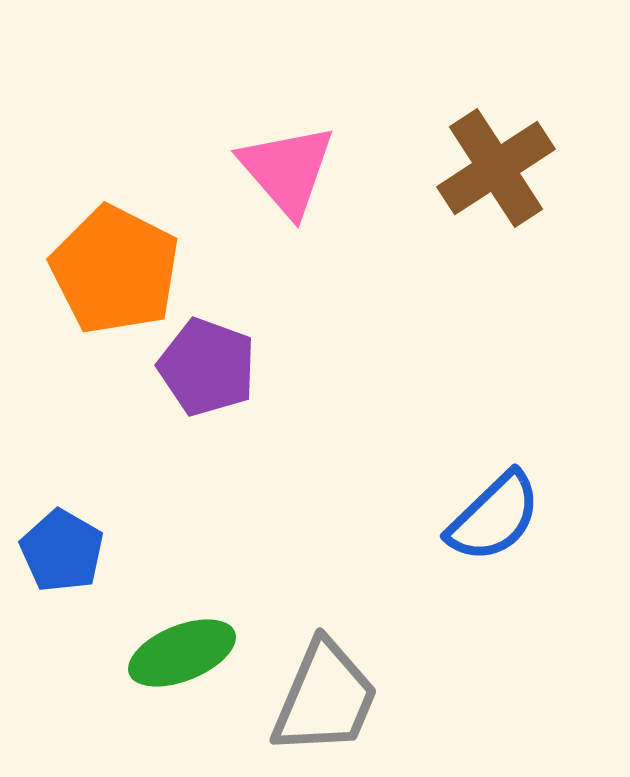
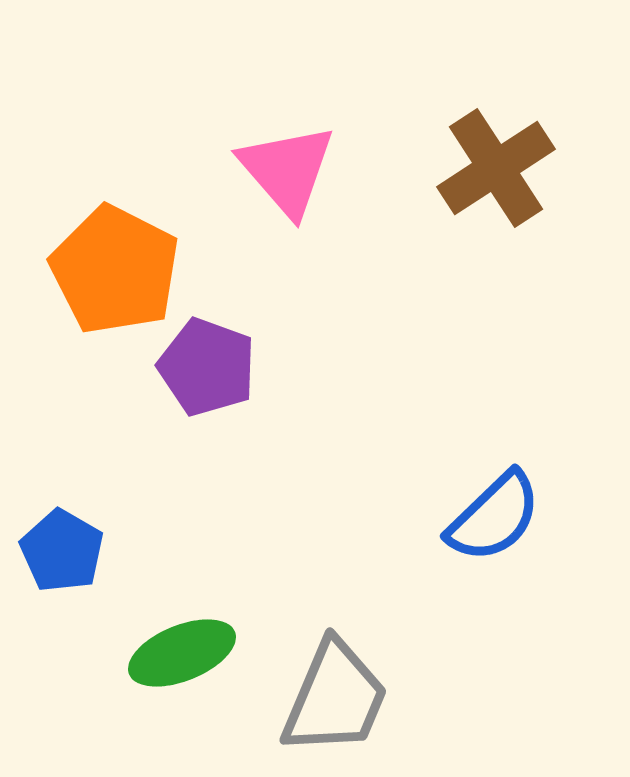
gray trapezoid: moved 10 px right
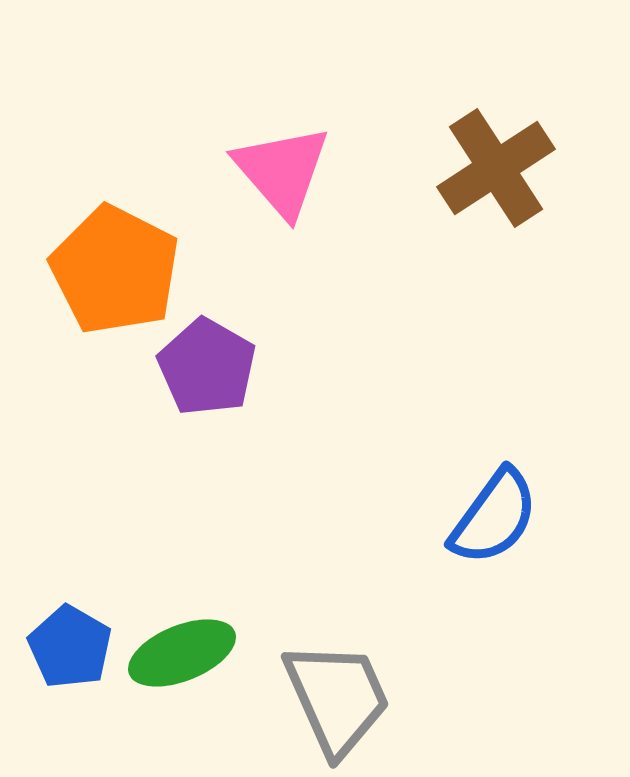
pink triangle: moved 5 px left, 1 px down
purple pentagon: rotated 10 degrees clockwise
blue semicircle: rotated 10 degrees counterclockwise
blue pentagon: moved 8 px right, 96 px down
gray trapezoid: moved 2 px right; rotated 47 degrees counterclockwise
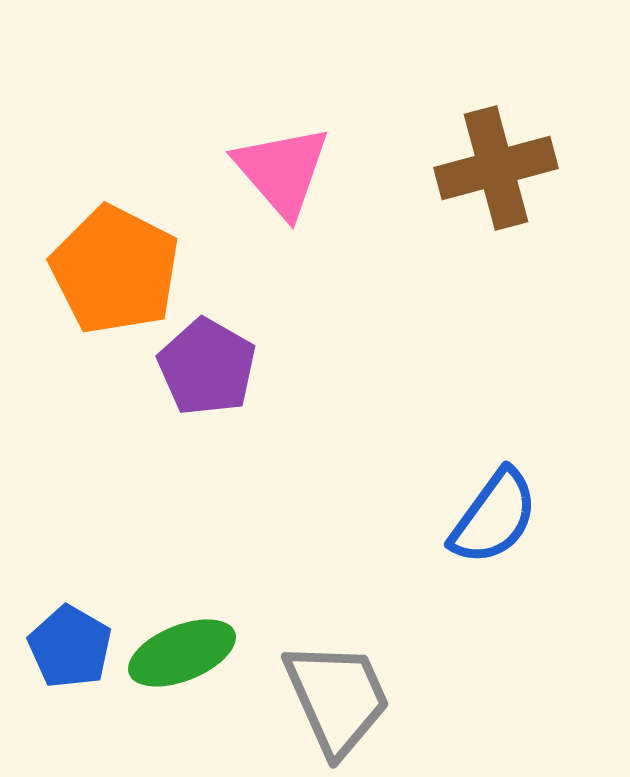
brown cross: rotated 18 degrees clockwise
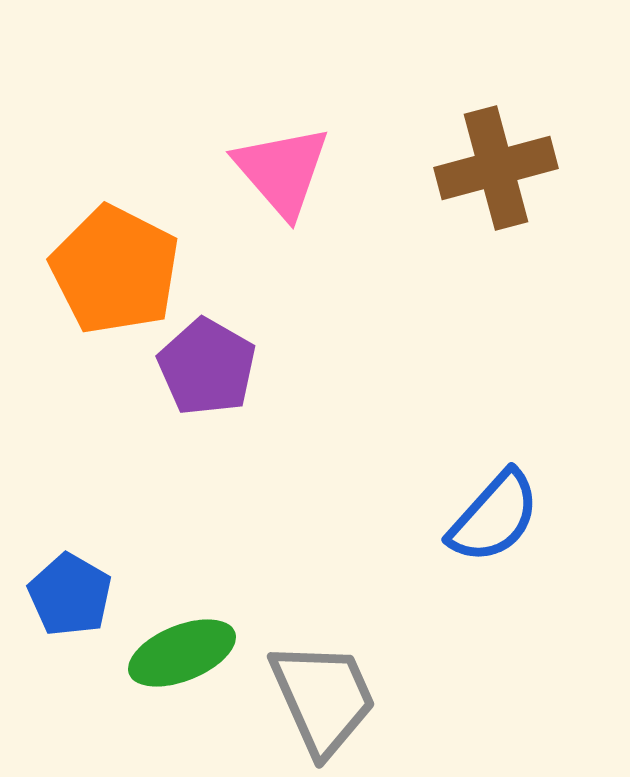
blue semicircle: rotated 6 degrees clockwise
blue pentagon: moved 52 px up
gray trapezoid: moved 14 px left
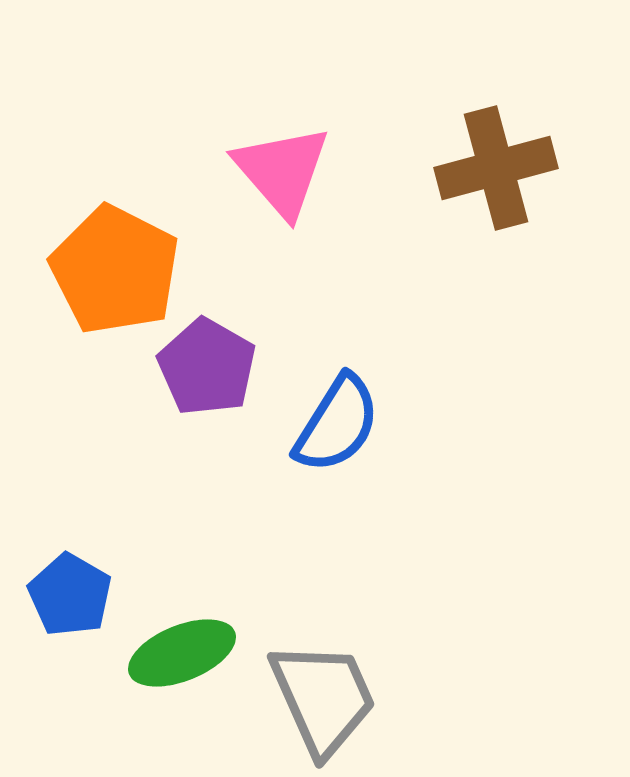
blue semicircle: moved 157 px left, 93 px up; rotated 10 degrees counterclockwise
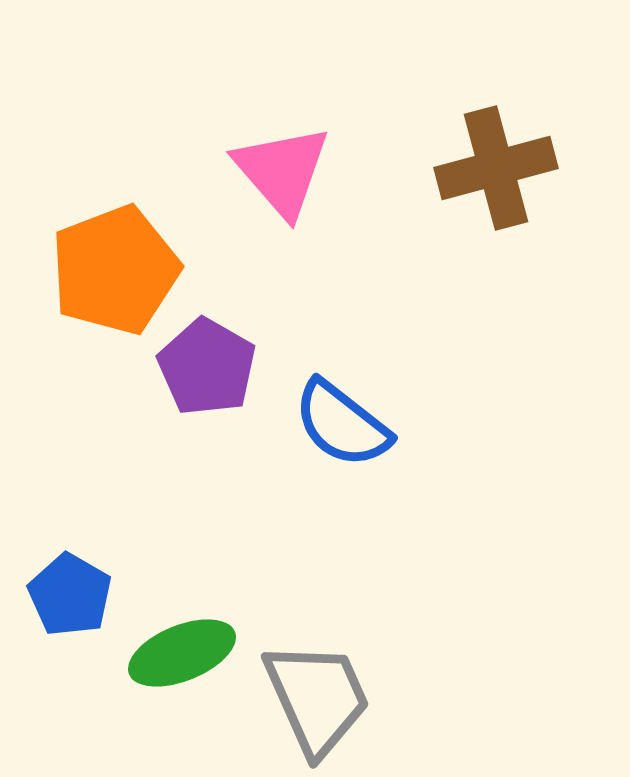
orange pentagon: rotated 24 degrees clockwise
blue semicircle: moved 5 px right; rotated 96 degrees clockwise
gray trapezoid: moved 6 px left
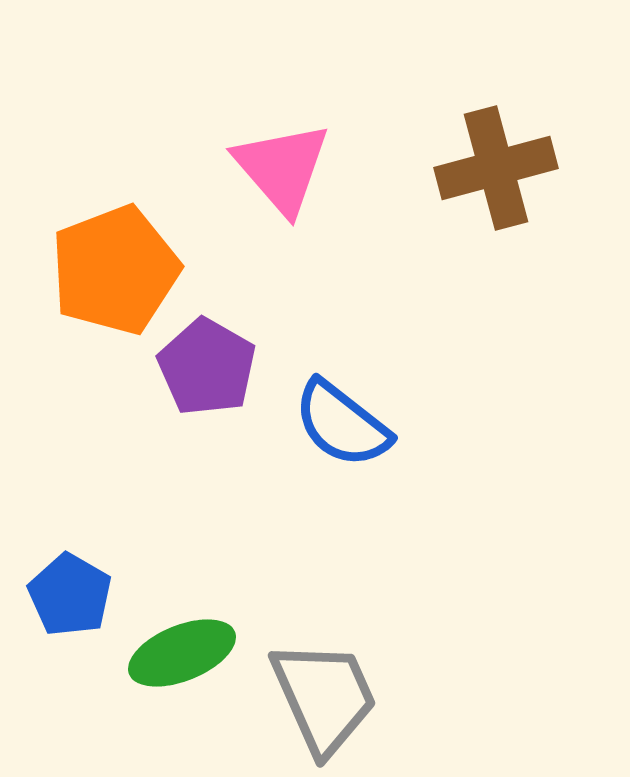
pink triangle: moved 3 px up
gray trapezoid: moved 7 px right, 1 px up
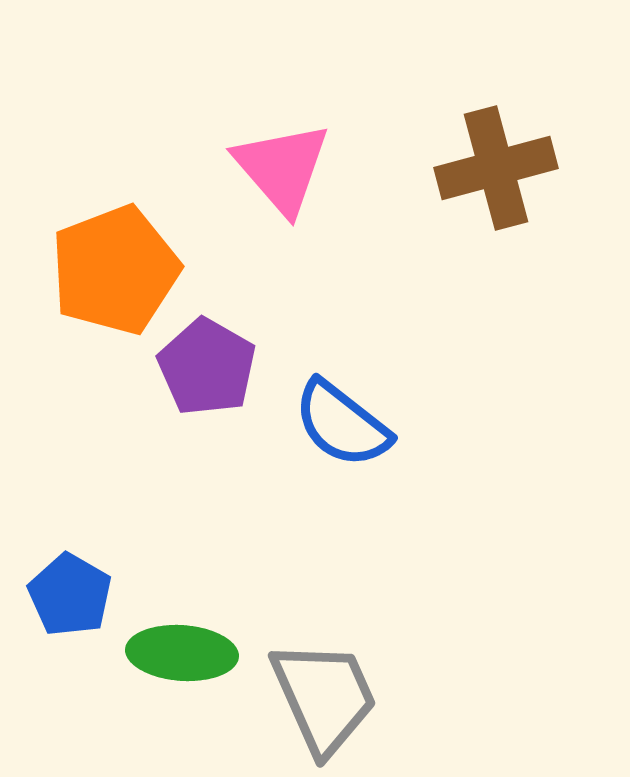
green ellipse: rotated 26 degrees clockwise
